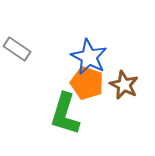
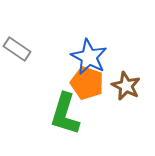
brown star: moved 2 px right, 1 px down
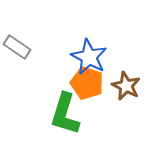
gray rectangle: moved 2 px up
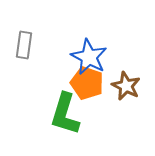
gray rectangle: moved 7 px right, 2 px up; rotated 64 degrees clockwise
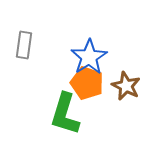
blue star: rotated 12 degrees clockwise
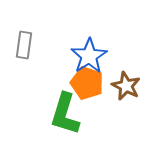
blue star: moved 1 px up
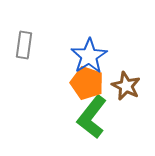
green L-shape: moved 27 px right, 3 px down; rotated 21 degrees clockwise
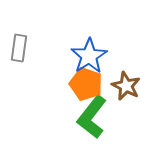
gray rectangle: moved 5 px left, 3 px down
orange pentagon: moved 1 px left, 1 px down
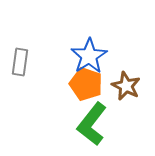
gray rectangle: moved 1 px right, 14 px down
green L-shape: moved 7 px down
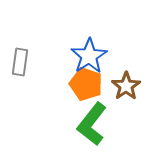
brown star: rotated 12 degrees clockwise
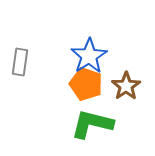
green L-shape: rotated 66 degrees clockwise
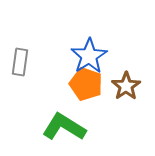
green L-shape: moved 28 px left, 3 px down; rotated 18 degrees clockwise
